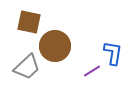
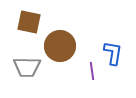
brown circle: moved 5 px right
gray trapezoid: rotated 44 degrees clockwise
purple line: rotated 66 degrees counterclockwise
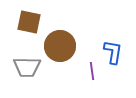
blue L-shape: moved 1 px up
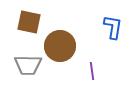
blue L-shape: moved 25 px up
gray trapezoid: moved 1 px right, 2 px up
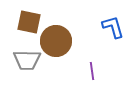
blue L-shape: rotated 25 degrees counterclockwise
brown circle: moved 4 px left, 5 px up
gray trapezoid: moved 1 px left, 5 px up
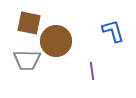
brown square: moved 1 px down
blue L-shape: moved 4 px down
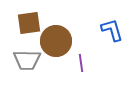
brown square: rotated 20 degrees counterclockwise
blue L-shape: moved 1 px left, 1 px up
purple line: moved 11 px left, 8 px up
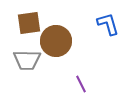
blue L-shape: moved 4 px left, 6 px up
purple line: moved 21 px down; rotated 18 degrees counterclockwise
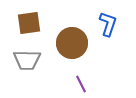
blue L-shape: rotated 35 degrees clockwise
brown circle: moved 16 px right, 2 px down
